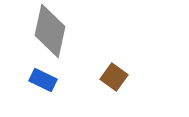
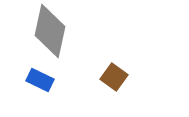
blue rectangle: moved 3 px left
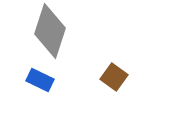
gray diamond: rotated 6 degrees clockwise
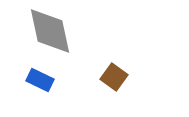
gray diamond: rotated 30 degrees counterclockwise
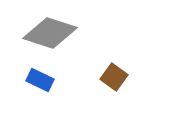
gray diamond: moved 2 px down; rotated 60 degrees counterclockwise
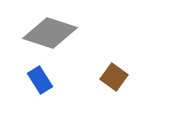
blue rectangle: rotated 32 degrees clockwise
